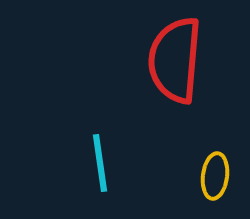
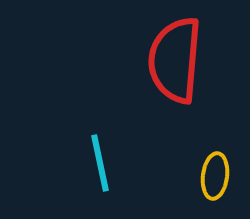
cyan line: rotated 4 degrees counterclockwise
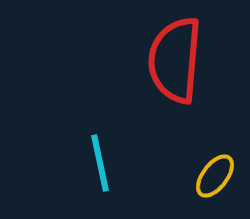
yellow ellipse: rotated 30 degrees clockwise
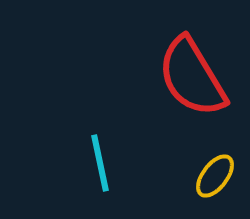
red semicircle: moved 17 px right, 17 px down; rotated 36 degrees counterclockwise
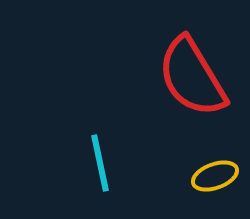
yellow ellipse: rotated 33 degrees clockwise
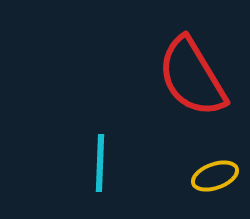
cyan line: rotated 14 degrees clockwise
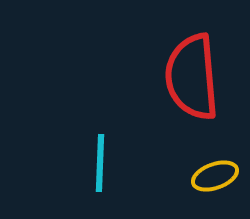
red semicircle: rotated 26 degrees clockwise
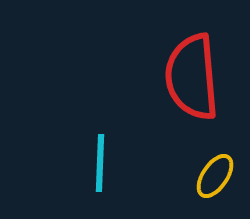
yellow ellipse: rotated 36 degrees counterclockwise
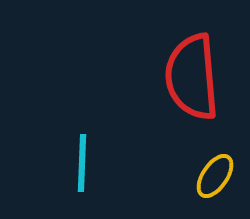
cyan line: moved 18 px left
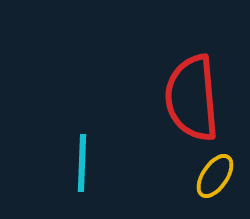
red semicircle: moved 21 px down
